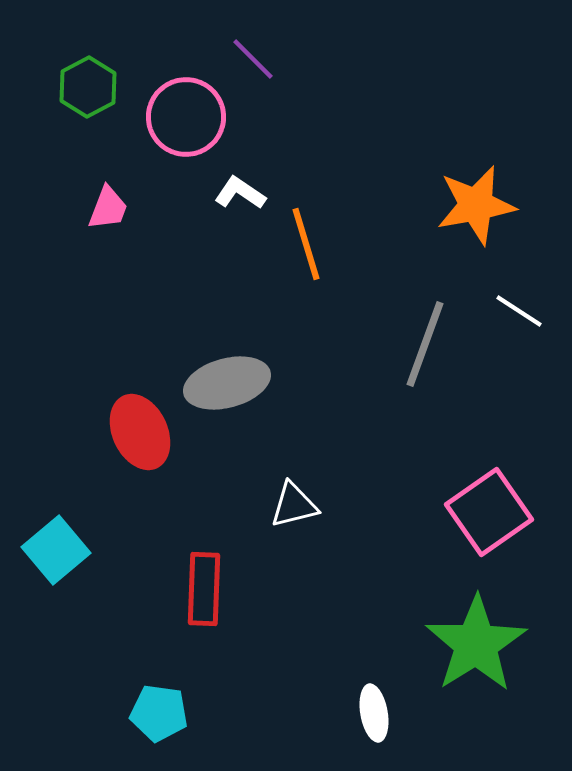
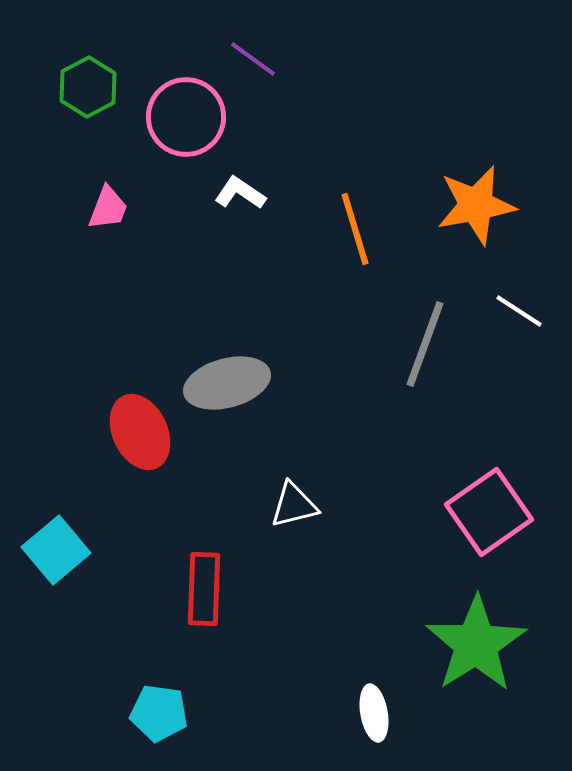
purple line: rotated 9 degrees counterclockwise
orange line: moved 49 px right, 15 px up
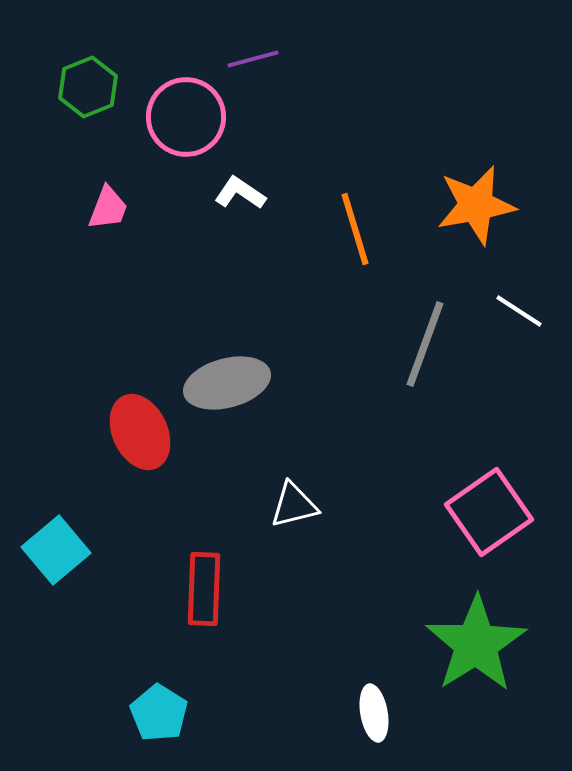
purple line: rotated 51 degrees counterclockwise
green hexagon: rotated 6 degrees clockwise
cyan pentagon: rotated 24 degrees clockwise
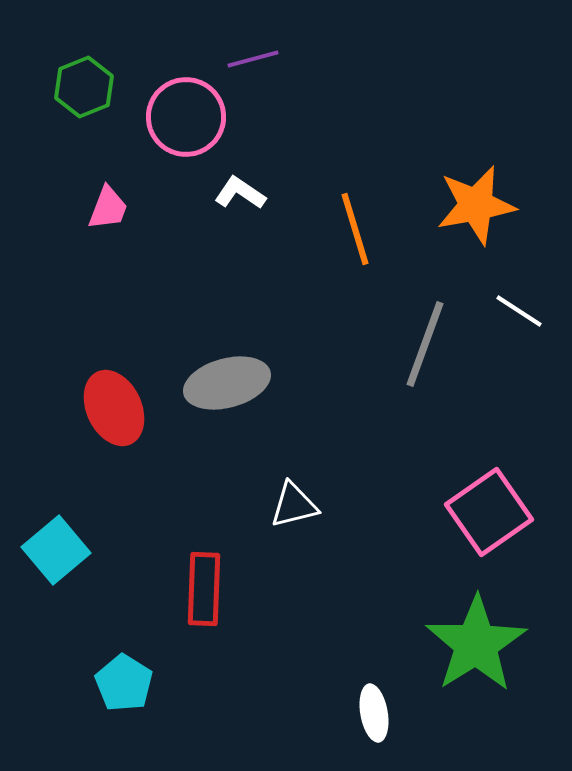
green hexagon: moved 4 px left
red ellipse: moved 26 px left, 24 px up
cyan pentagon: moved 35 px left, 30 px up
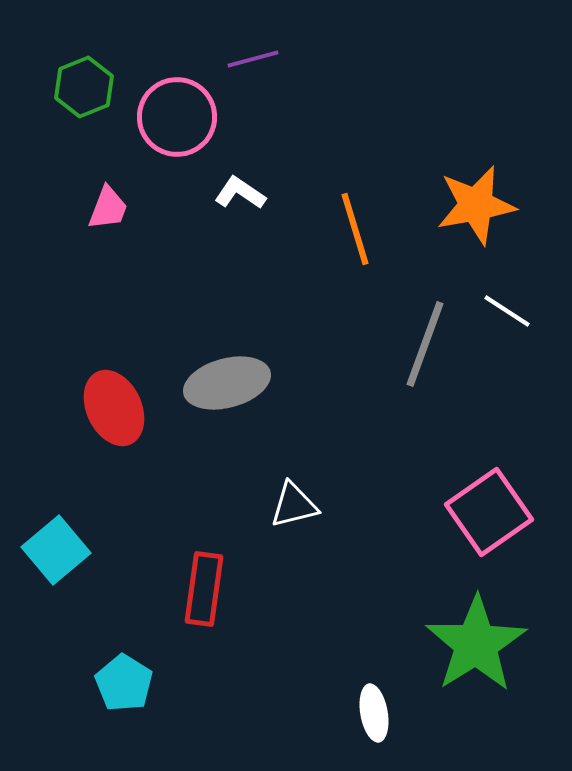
pink circle: moved 9 px left
white line: moved 12 px left
red rectangle: rotated 6 degrees clockwise
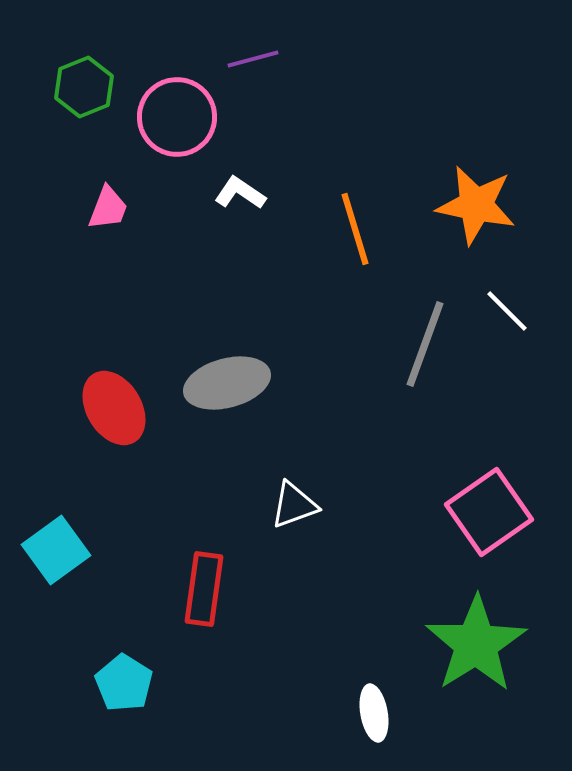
orange star: rotated 22 degrees clockwise
white line: rotated 12 degrees clockwise
red ellipse: rotated 6 degrees counterclockwise
white triangle: rotated 6 degrees counterclockwise
cyan square: rotated 4 degrees clockwise
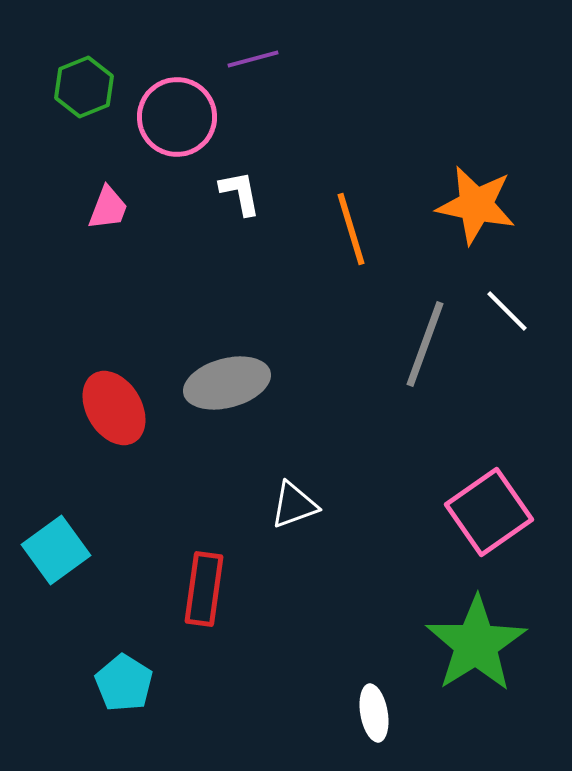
white L-shape: rotated 45 degrees clockwise
orange line: moved 4 px left
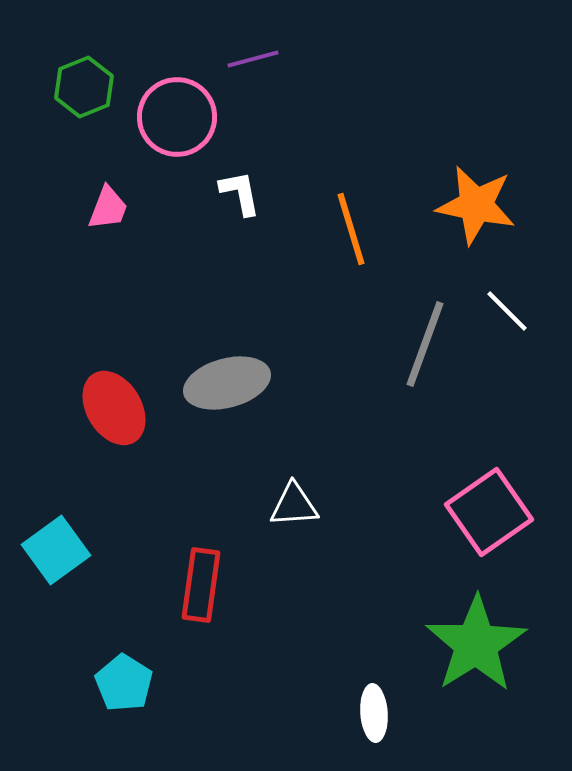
white triangle: rotated 16 degrees clockwise
red rectangle: moved 3 px left, 4 px up
white ellipse: rotated 6 degrees clockwise
